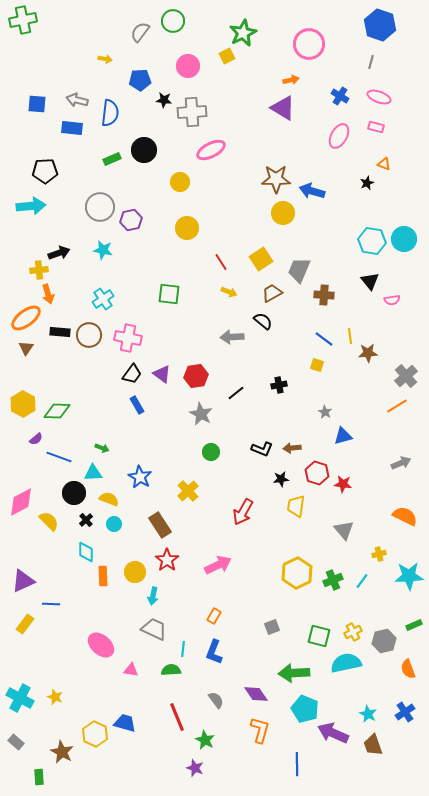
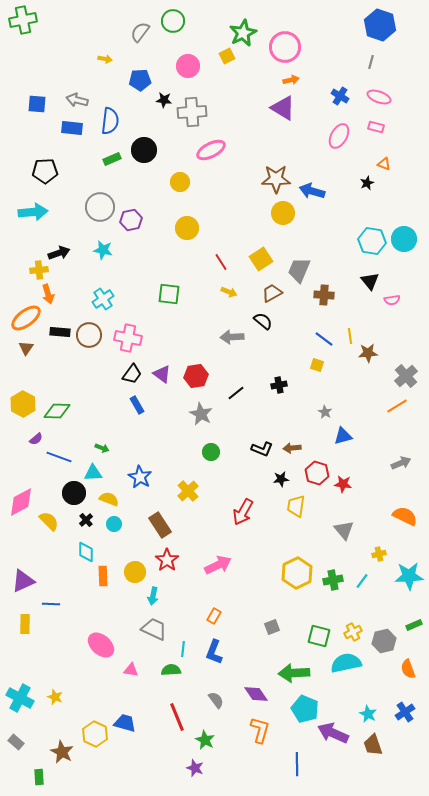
pink circle at (309, 44): moved 24 px left, 3 px down
blue semicircle at (110, 113): moved 8 px down
cyan arrow at (31, 206): moved 2 px right, 6 px down
green cross at (333, 580): rotated 12 degrees clockwise
yellow rectangle at (25, 624): rotated 36 degrees counterclockwise
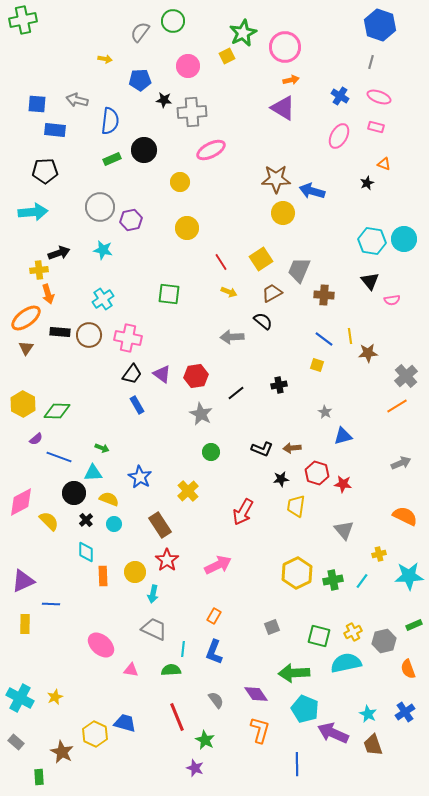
blue rectangle at (72, 128): moved 17 px left, 2 px down
cyan arrow at (153, 596): moved 2 px up
yellow star at (55, 697): rotated 28 degrees clockwise
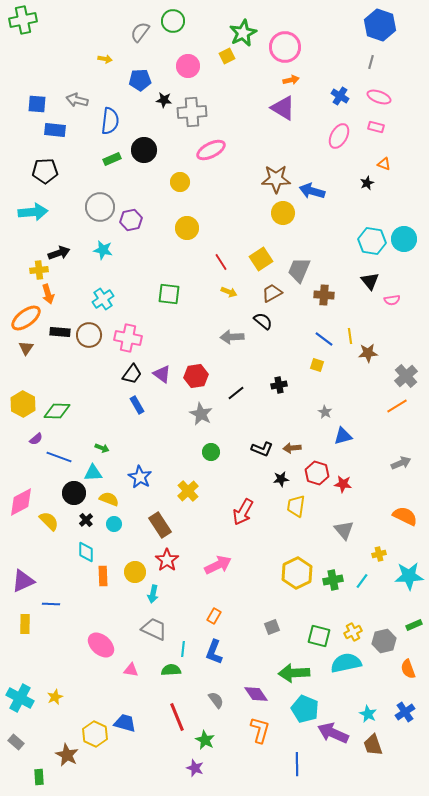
brown star at (62, 752): moved 5 px right, 3 px down
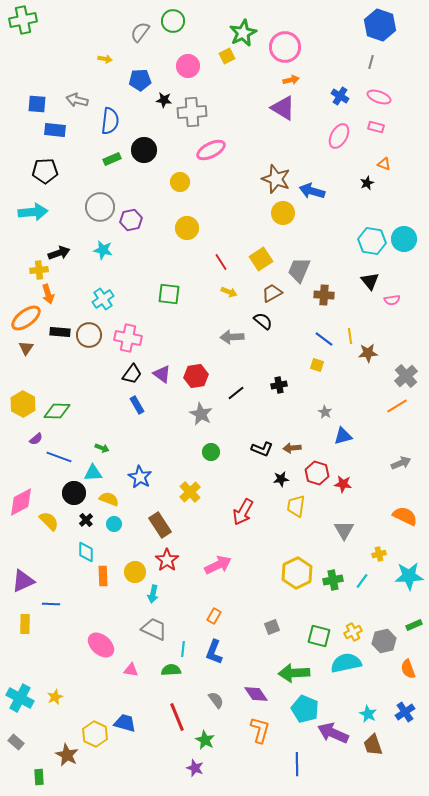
brown star at (276, 179): rotated 20 degrees clockwise
yellow cross at (188, 491): moved 2 px right, 1 px down
gray triangle at (344, 530): rotated 10 degrees clockwise
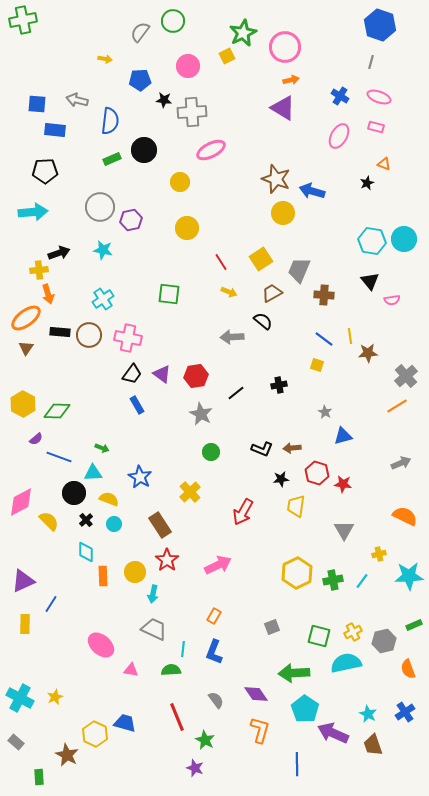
blue line at (51, 604): rotated 60 degrees counterclockwise
cyan pentagon at (305, 709): rotated 12 degrees clockwise
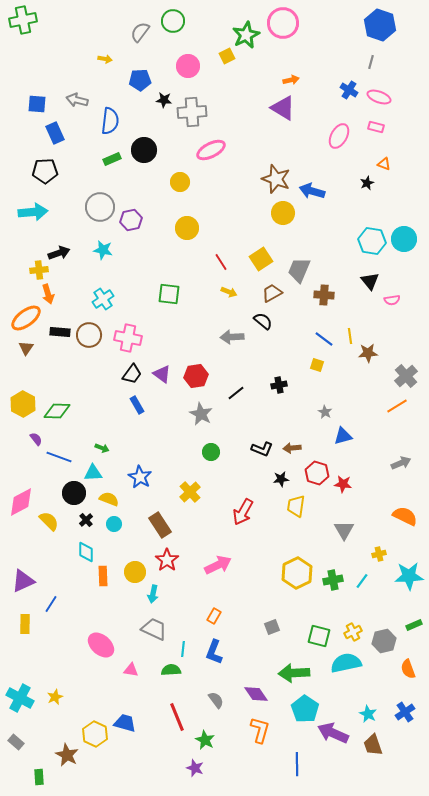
green star at (243, 33): moved 3 px right, 2 px down
pink circle at (285, 47): moved 2 px left, 24 px up
blue cross at (340, 96): moved 9 px right, 6 px up
blue rectangle at (55, 130): moved 3 px down; rotated 60 degrees clockwise
purple semicircle at (36, 439): rotated 88 degrees counterclockwise
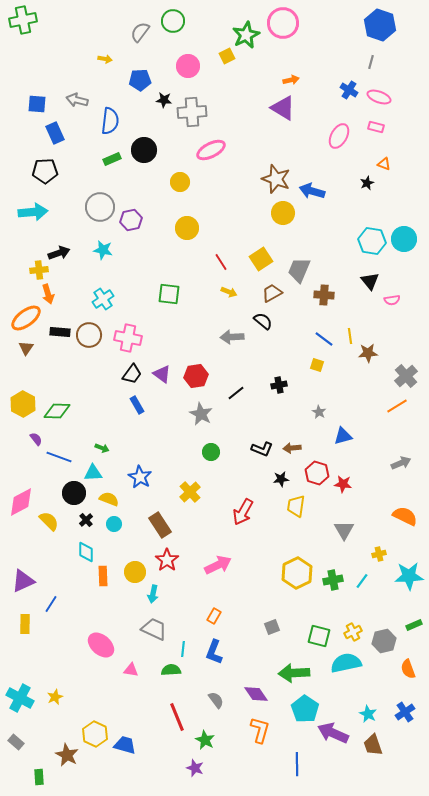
gray star at (325, 412): moved 6 px left
blue trapezoid at (125, 723): moved 22 px down
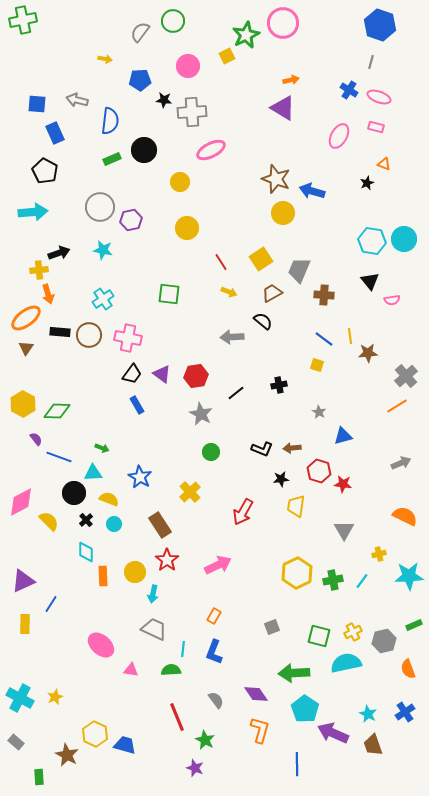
black pentagon at (45, 171): rotated 30 degrees clockwise
red hexagon at (317, 473): moved 2 px right, 2 px up
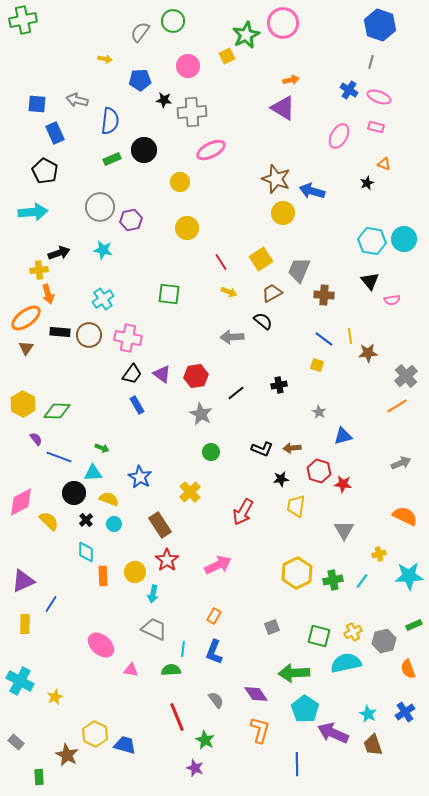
cyan cross at (20, 698): moved 17 px up
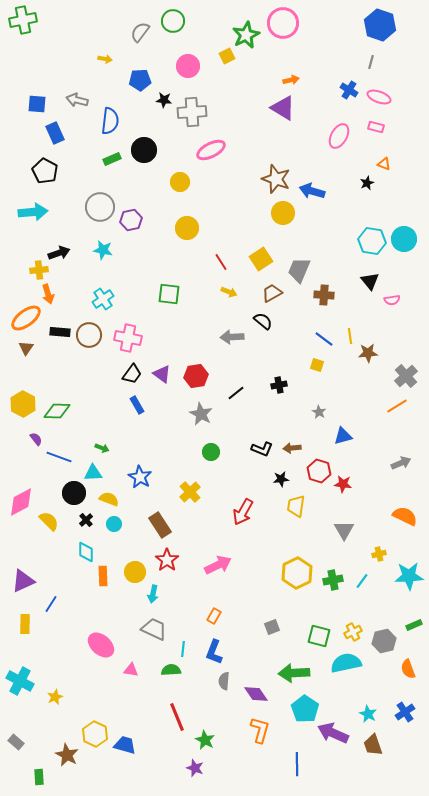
gray semicircle at (216, 700): moved 8 px right, 19 px up; rotated 138 degrees counterclockwise
